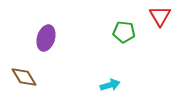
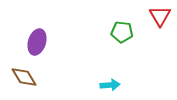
green pentagon: moved 2 px left
purple ellipse: moved 9 px left, 4 px down
cyan arrow: rotated 12 degrees clockwise
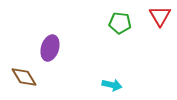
green pentagon: moved 2 px left, 9 px up
purple ellipse: moved 13 px right, 6 px down
cyan arrow: moved 2 px right; rotated 18 degrees clockwise
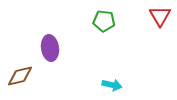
green pentagon: moved 16 px left, 2 px up
purple ellipse: rotated 25 degrees counterclockwise
brown diamond: moved 4 px left, 1 px up; rotated 72 degrees counterclockwise
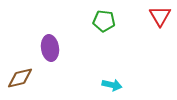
brown diamond: moved 2 px down
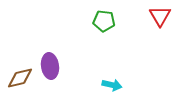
purple ellipse: moved 18 px down
